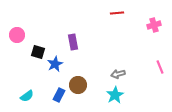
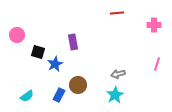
pink cross: rotated 16 degrees clockwise
pink line: moved 3 px left, 3 px up; rotated 40 degrees clockwise
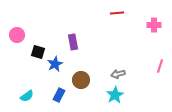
pink line: moved 3 px right, 2 px down
brown circle: moved 3 px right, 5 px up
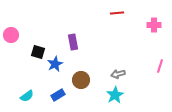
pink circle: moved 6 px left
blue rectangle: moved 1 px left; rotated 32 degrees clockwise
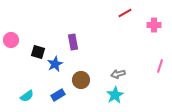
red line: moved 8 px right; rotated 24 degrees counterclockwise
pink circle: moved 5 px down
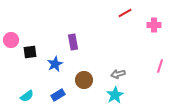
black square: moved 8 px left; rotated 24 degrees counterclockwise
brown circle: moved 3 px right
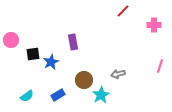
red line: moved 2 px left, 2 px up; rotated 16 degrees counterclockwise
black square: moved 3 px right, 2 px down
blue star: moved 4 px left, 2 px up
cyan star: moved 14 px left
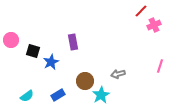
red line: moved 18 px right
pink cross: rotated 24 degrees counterclockwise
black square: moved 3 px up; rotated 24 degrees clockwise
brown circle: moved 1 px right, 1 px down
